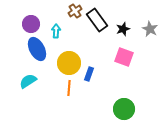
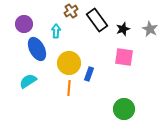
brown cross: moved 4 px left
purple circle: moved 7 px left
pink square: rotated 12 degrees counterclockwise
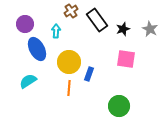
purple circle: moved 1 px right
pink square: moved 2 px right, 2 px down
yellow circle: moved 1 px up
green circle: moved 5 px left, 3 px up
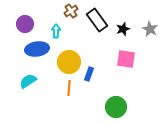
blue ellipse: rotated 70 degrees counterclockwise
green circle: moved 3 px left, 1 px down
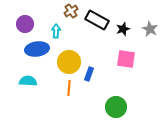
black rectangle: rotated 25 degrees counterclockwise
cyan semicircle: rotated 36 degrees clockwise
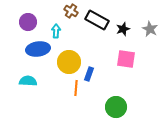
brown cross: rotated 24 degrees counterclockwise
purple circle: moved 3 px right, 2 px up
blue ellipse: moved 1 px right
orange line: moved 7 px right
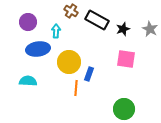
green circle: moved 8 px right, 2 px down
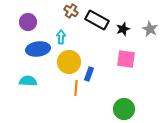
cyan arrow: moved 5 px right, 6 px down
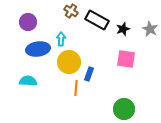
cyan arrow: moved 2 px down
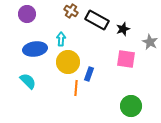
purple circle: moved 1 px left, 8 px up
gray star: moved 13 px down
blue ellipse: moved 3 px left
yellow circle: moved 1 px left
cyan semicircle: rotated 42 degrees clockwise
green circle: moved 7 px right, 3 px up
